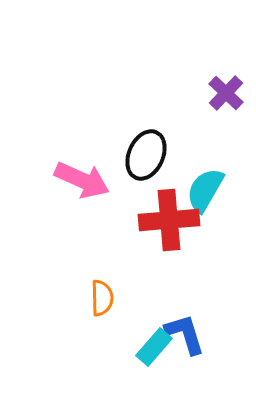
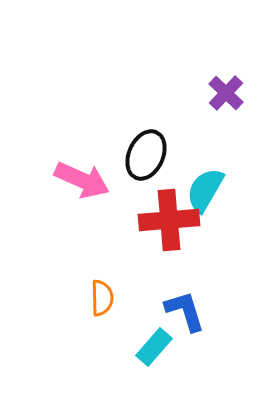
blue L-shape: moved 23 px up
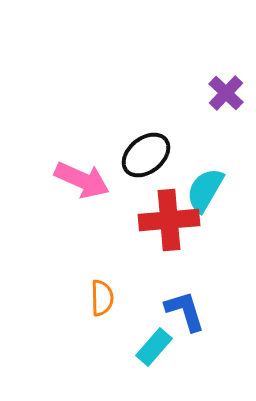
black ellipse: rotated 27 degrees clockwise
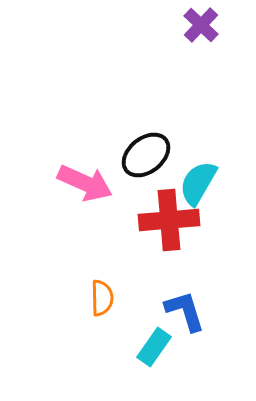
purple cross: moved 25 px left, 68 px up
pink arrow: moved 3 px right, 3 px down
cyan semicircle: moved 7 px left, 7 px up
cyan rectangle: rotated 6 degrees counterclockwise
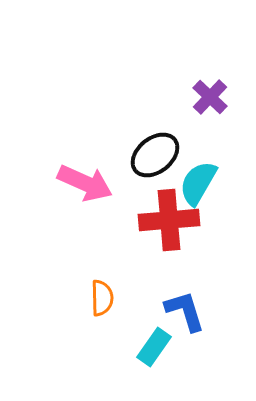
purple cross: moved 9 px right, 72 px down
black ellipse: moved 9 px right
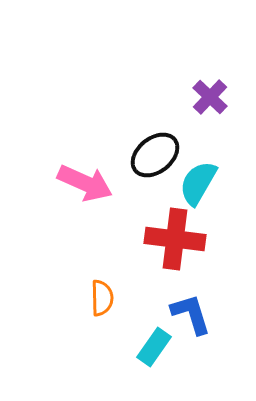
red cross: moved 6 px right, 19 px down; rotated 12 degrees clockwise
blue L-shape: moved 6 px right, 3 px down
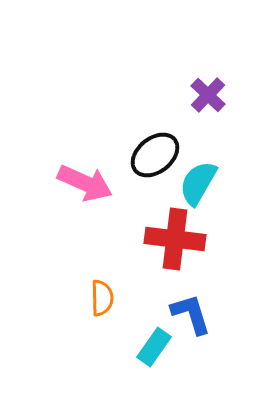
purple cross: moved 2 px left, 2 px up
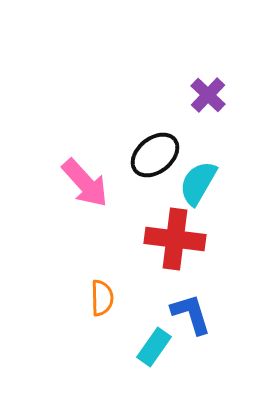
pink arrow: rotated 24 degrees clockwise
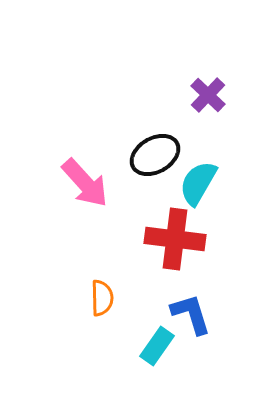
black ellipse: rotated 9 degrees clockwise
cyan rectangle: moved 3 px right, 1 px up
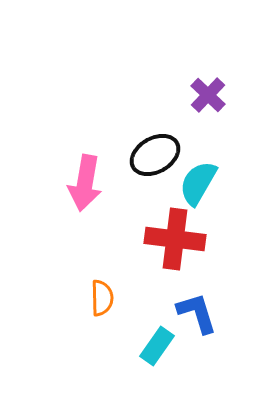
pink arrow: rotated 52 degrees clockwise
blue L-shape: moved 6 px right, 1 px up
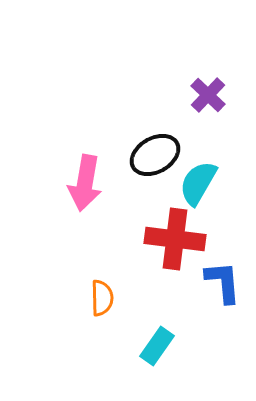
blue L-shape: moved 26 px right, 31 px up; rotated 12 degrees clockwise
